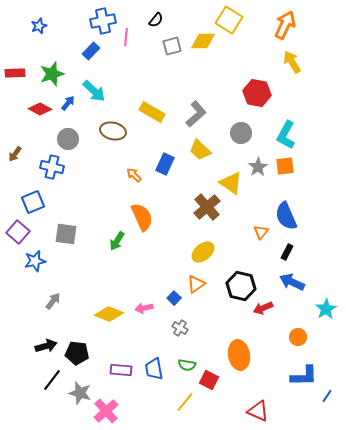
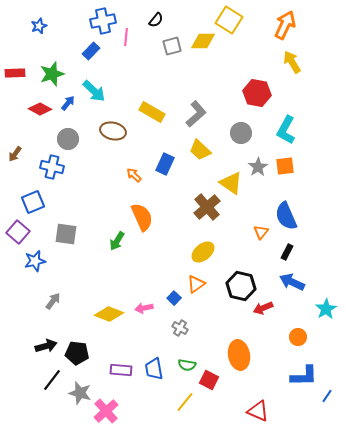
cyan L-shape at (286, 135): moved 5 px up
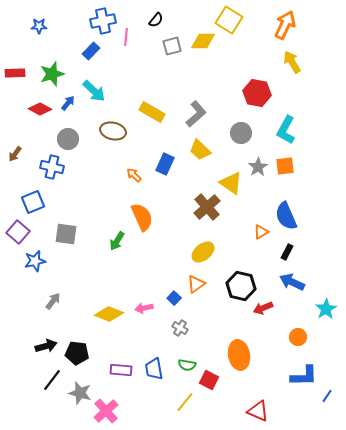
blue star at (39, 26): rotated 21 degrees clockwise
orange triangle at (261, 232): rotated 21 degrees clockwise
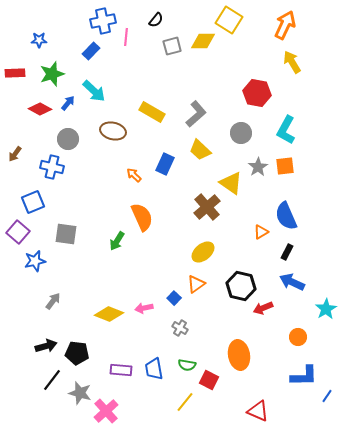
blue star at (39, 26): moved 14 px down
